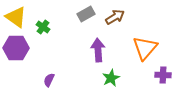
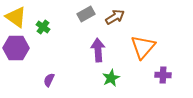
orange triangle: moved 2 px left, 1 px up
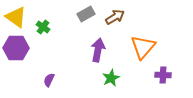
purple arrow: rotated 15 degrees clockwise
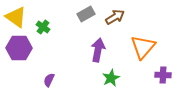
purple hexagon: moved 3 px right
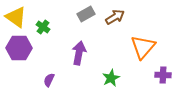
purple arrow: moved 19 px left, 3 px down
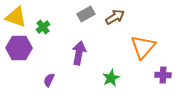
yellow triangle: rotated 15 degrees counterclockwise
green cross: rotated 16 degrees clockwise
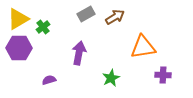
yellow triangle: moved 2 px right, 2 px down; rotated 50 degrees counterclockwise
orange triangle: rotated 40 degrees clockwise
purple semicircle: rotated 48 degrees clockwise
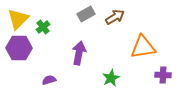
yellow triangle: rotated 15 degrees counterclockwise
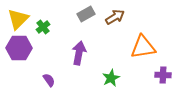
purple semicircle: rotated 72 degrees clockwise
